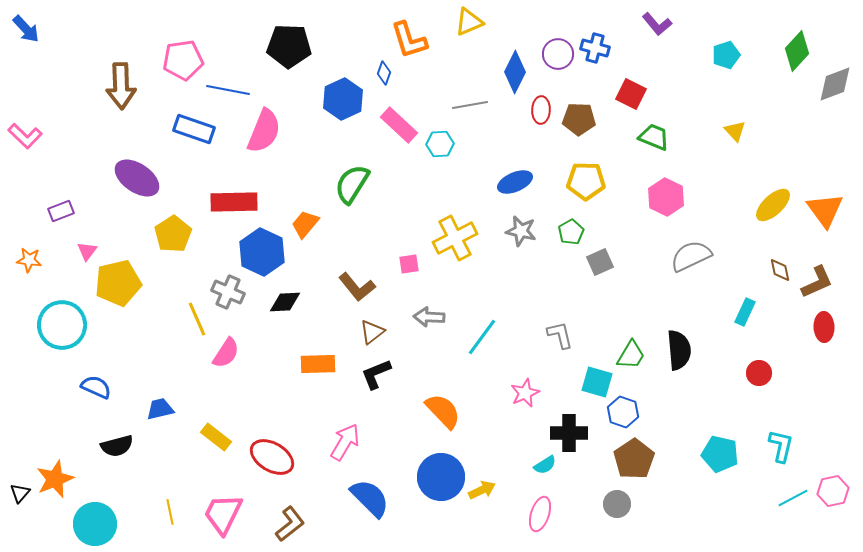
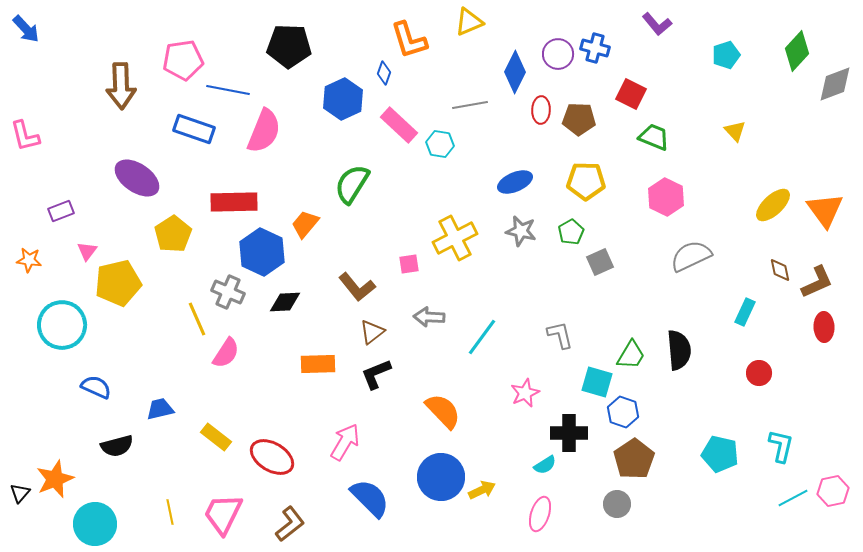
pink L-shape at (25, 136): rotated 32 degrees clockwise
cyan hexagon at (440, 144): rotated 12 degrees clockwise
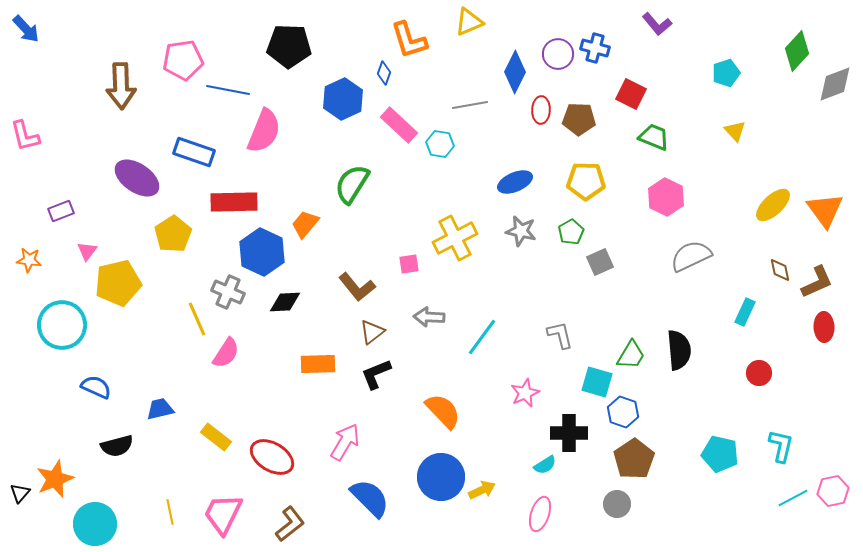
cyan pentagon at (726, 55): moved 18 px down
blue rectangle at (194, 129): moved 23 px down
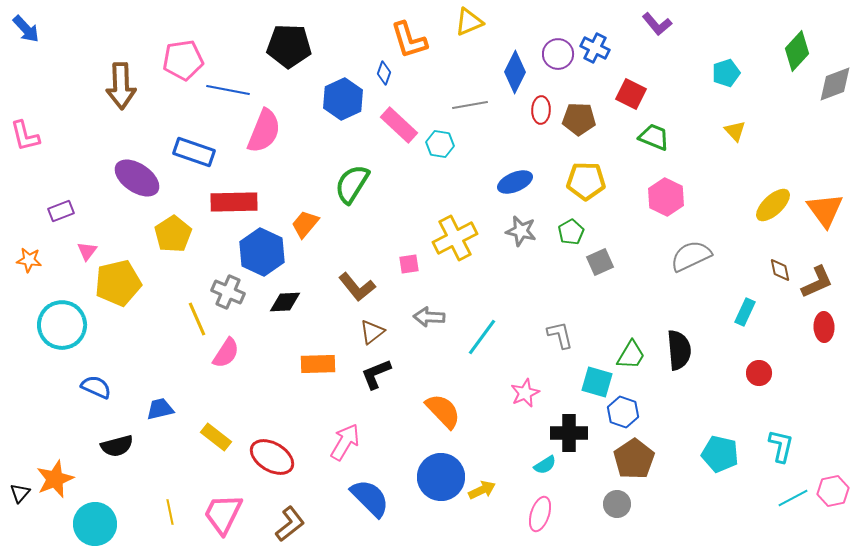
blue cross at (595, 48): rotated 12 degrees clockwise
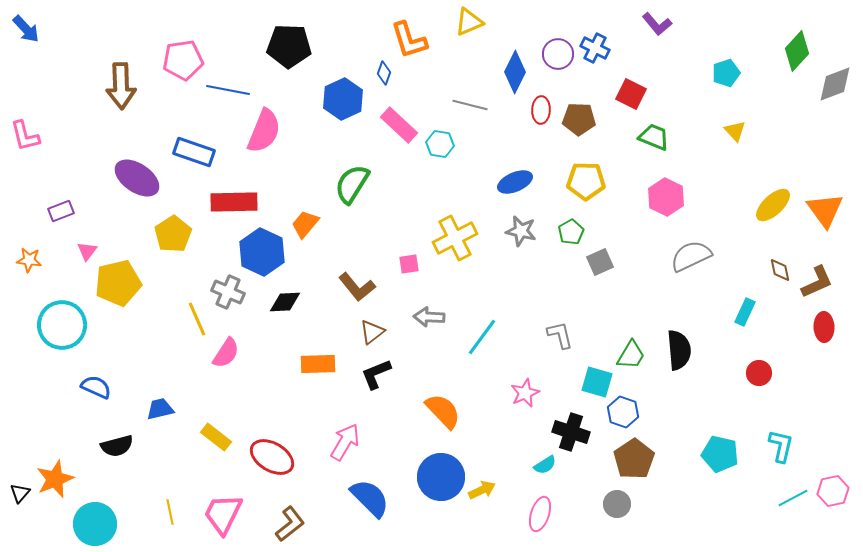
gray line at (470, 105): rotated 24 degrees clockwise
black cross at (569, 433): moved 2 px right, 1 px up; rotated 18 degrees clockwise
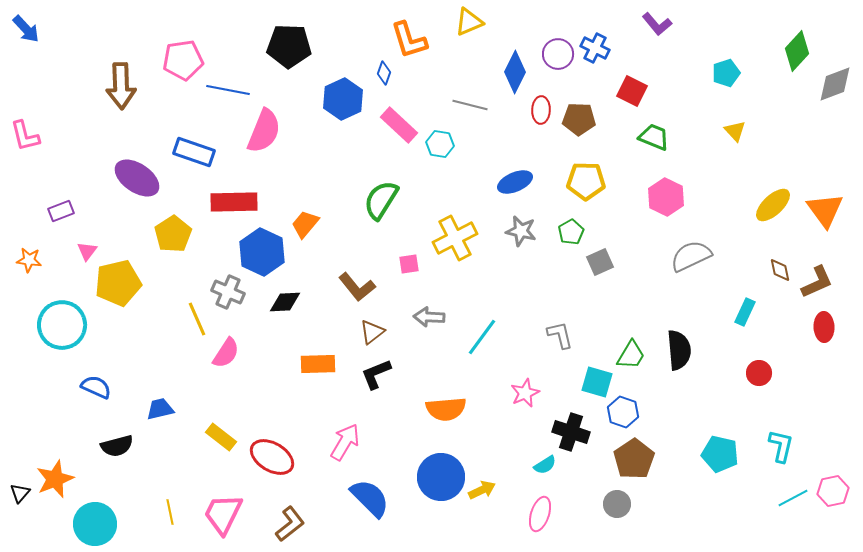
red square at (631, 94): moved 1 px right, 3 px up
green semicircle at (352, 184): moved 29 px right, 16 px down
orange semicircle at (443, 411): moved 3 px right, 2 px up; rotated 129 degrees clockwise
yellow rectangle at (216, 437): moved 5 px right
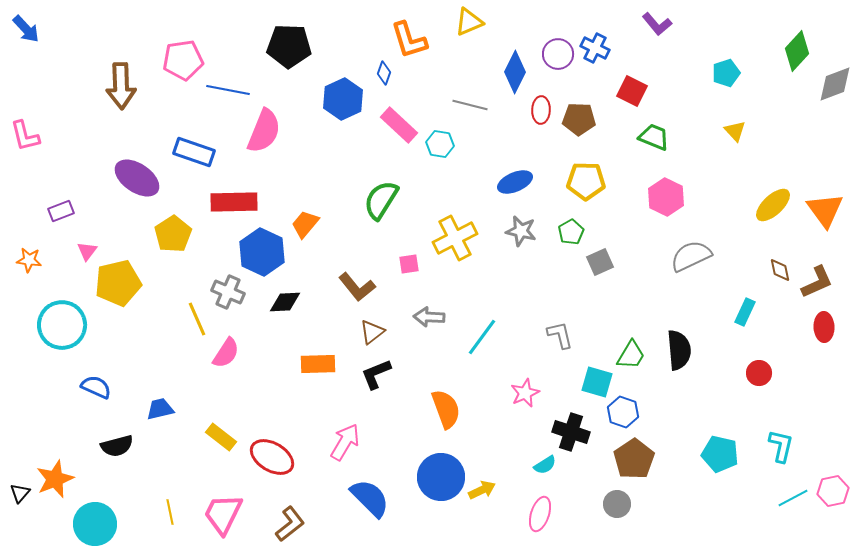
orange semicircle at (446, 409): rotated 105 degrees counterclockwise
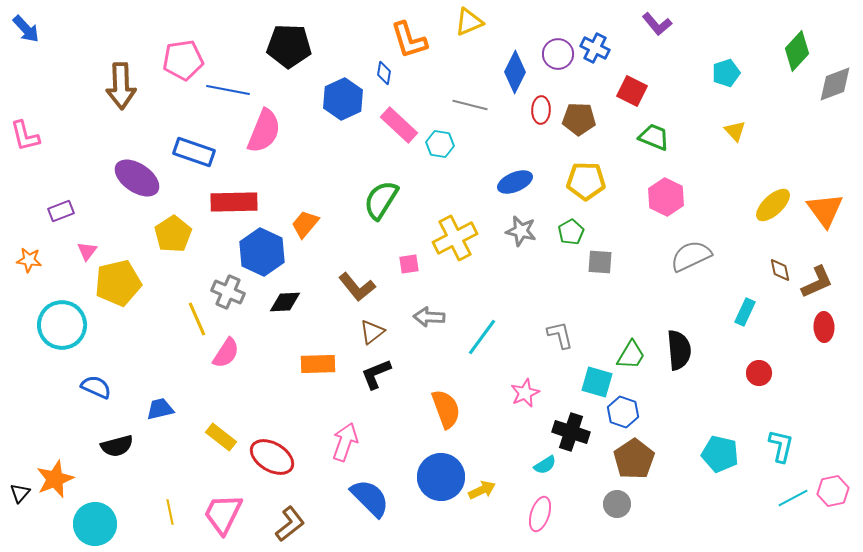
blue diamond at (384, 73): rotated 10 degrees counterclockwise
gray square at (600, 262): rotated 28 degrees clockwise
pink arrow at (345, 442): rotated 12 degrees counterclockwise
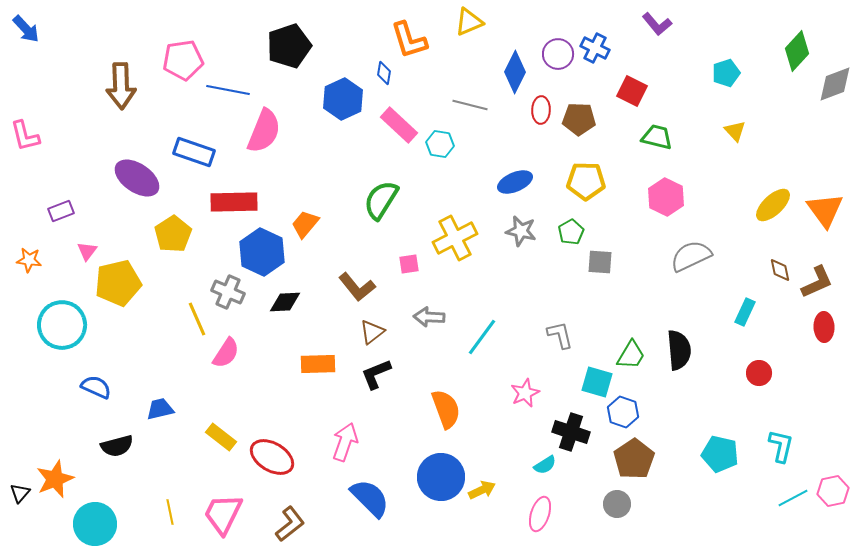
black pentagon at (289, 46): rotated 21 degrees counterclockwise
green trapezoid at (654, 137): moved 3 px right; rotated 8 degrees counterclockwise
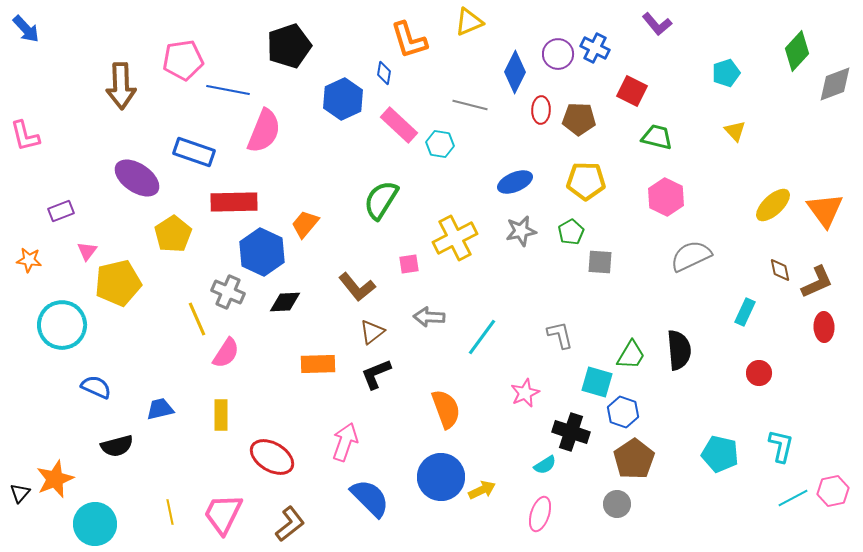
gray star at (521, 231): rotated 24 degrees counterclockwise
yellow rectangle at (221, 437): moved 22 px up; rotated 52 degrees clockwise
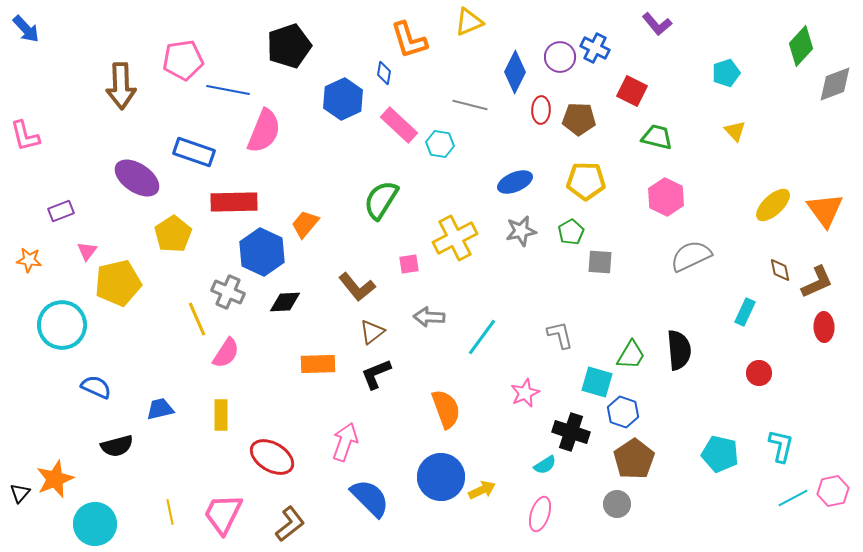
green diamond at (797, 51): moved 4 px right, 5 px up
purple circle at (558, 54): moved 2 px right, 3 px down
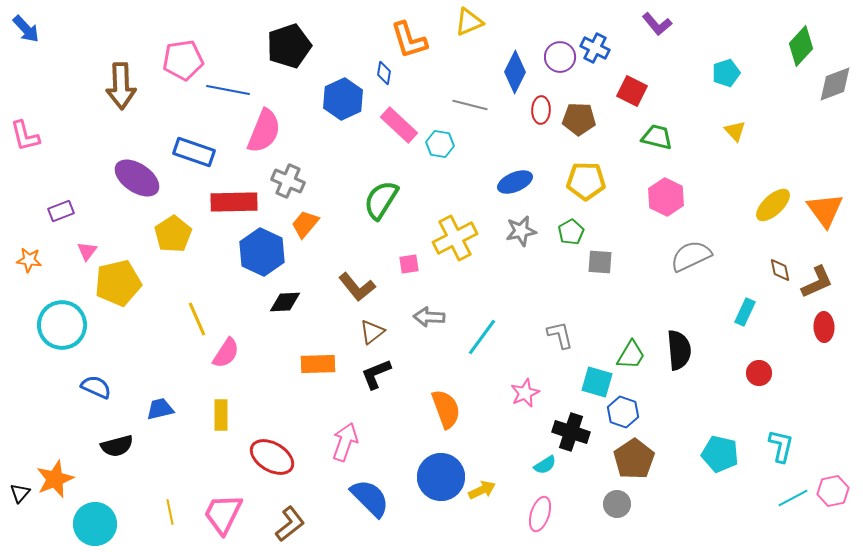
gray cross at (228, 292): moved 60 px right, 111 px up
